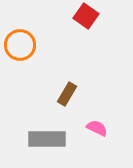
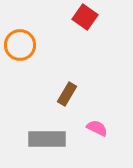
red square: moved 1 px left, 1 px down
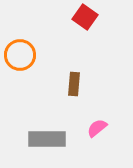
orange circle: moved 10 px down
brown rectangle: moved 7 px right, 10 px up; rotated 25 degrees counterclockwise
pink semicircle: rotated 65 degrees counterclockwise
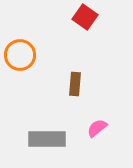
brown rectangle: moved 1 px right
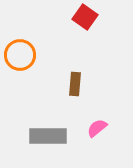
gray rectangle: moved 1 px right, 3 px up
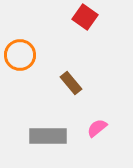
brown rectangle: moved 4 px left, 1 px up; rotated 45 degrees counterclockwise
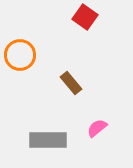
gray rectangle: moved 4 px down
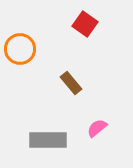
red square: moved 7 px down
orange circle: moved 6 px up
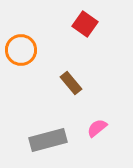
orange circle: moved 1 px right, 1 px down
gray rectangle: rotated 15 degrees counterclockwise
